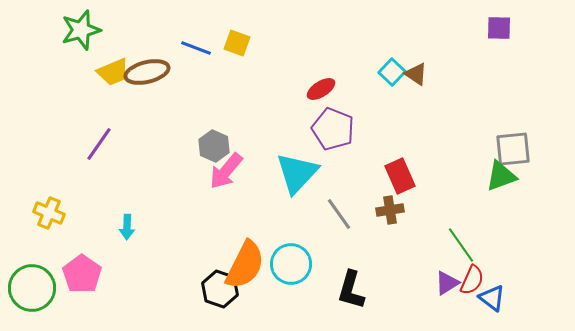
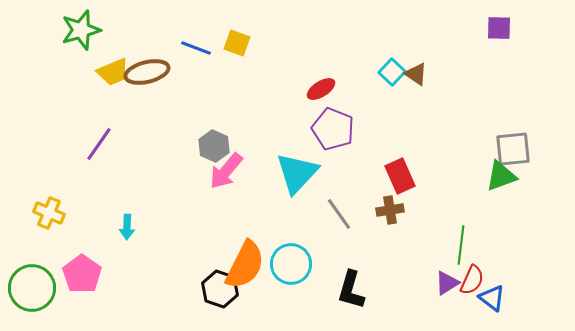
green line: rotated 42 degrees clockwise
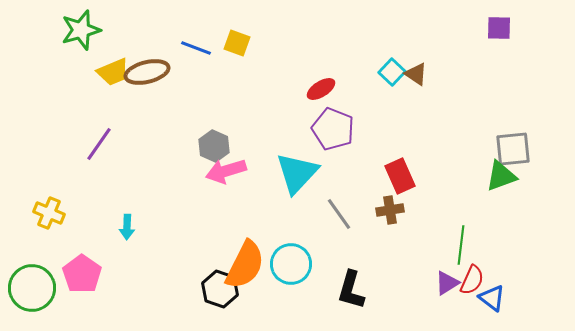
pink arrow: rotated 33 degrees clockwise
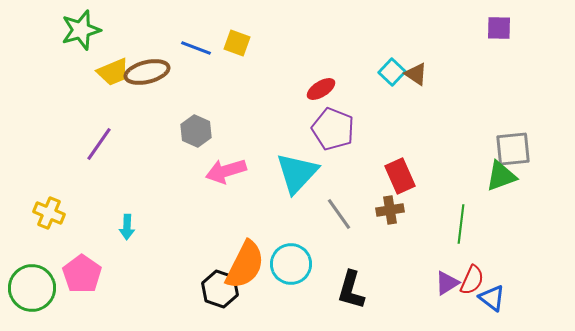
gray hexagon: moved 18 px left, 15 px up
green line: moved 21 px up
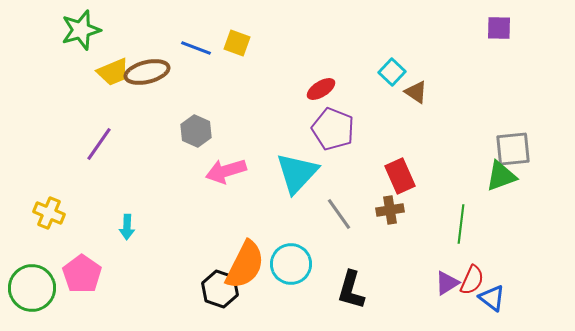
brown triangle: moved 18 px down
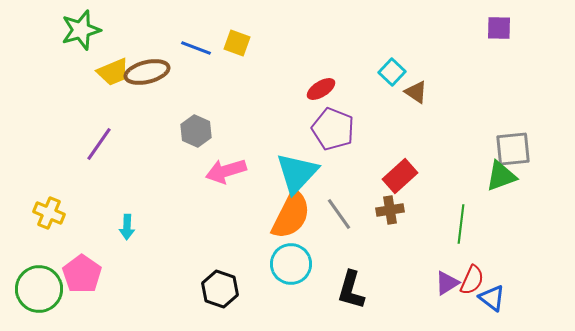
red rectangle: rotated 72 degrees clockwise
orange semicircle: moved 46 px right, 50 px up
green circle: moved 7 px right, 1 px down
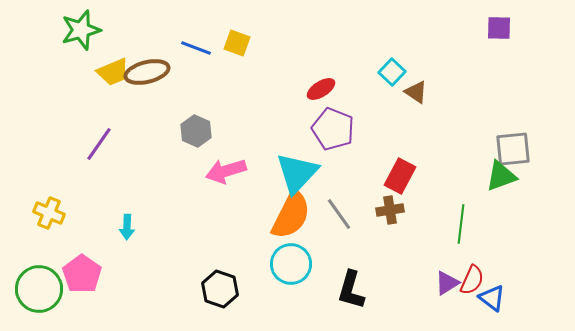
red rectangle: rotated 20 degrees counterclockwise
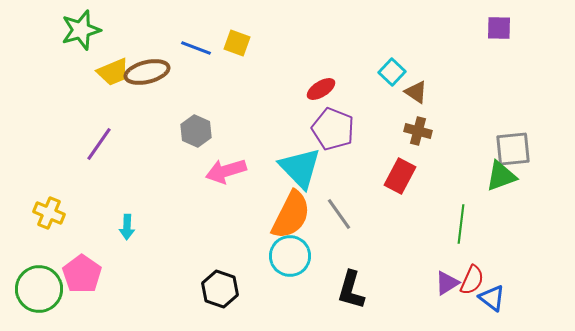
cyan triangle: moved 3 px right, 5 px up; rotated 27 degrees counterclockwise
brown cross: moved 28 px right, 79 px up; rotated 24 degrees clockwise
cyan circle: moved 1 px left, 8 px up
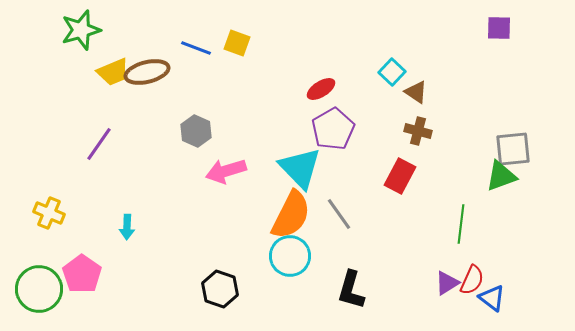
purple pentagon: rotated 21 degrees clockwise
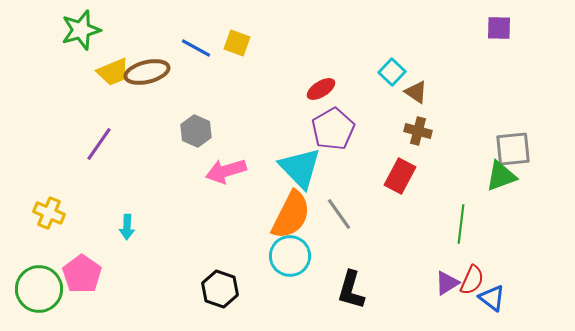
blue line: rotated 8 degrees clockwise
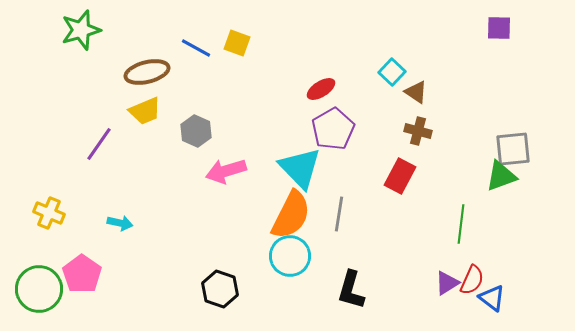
yellow trapezoid: moved 32 px right, 39 px down
gray line: rotated 44 degrees clockwise
cyan arrow: moved 7 px left, 4 px up; rotated 80 degrees counterclockwise
